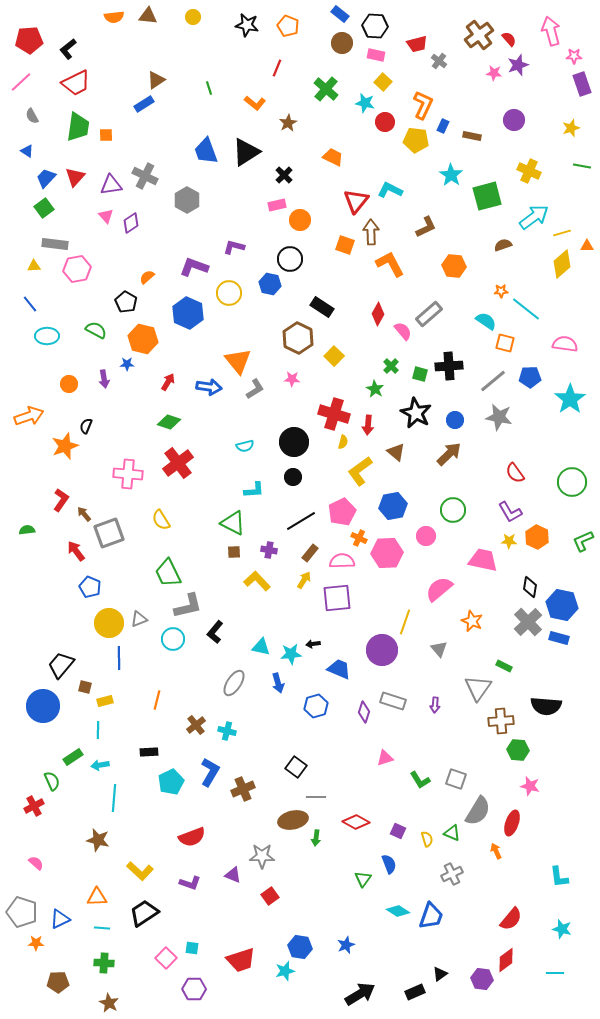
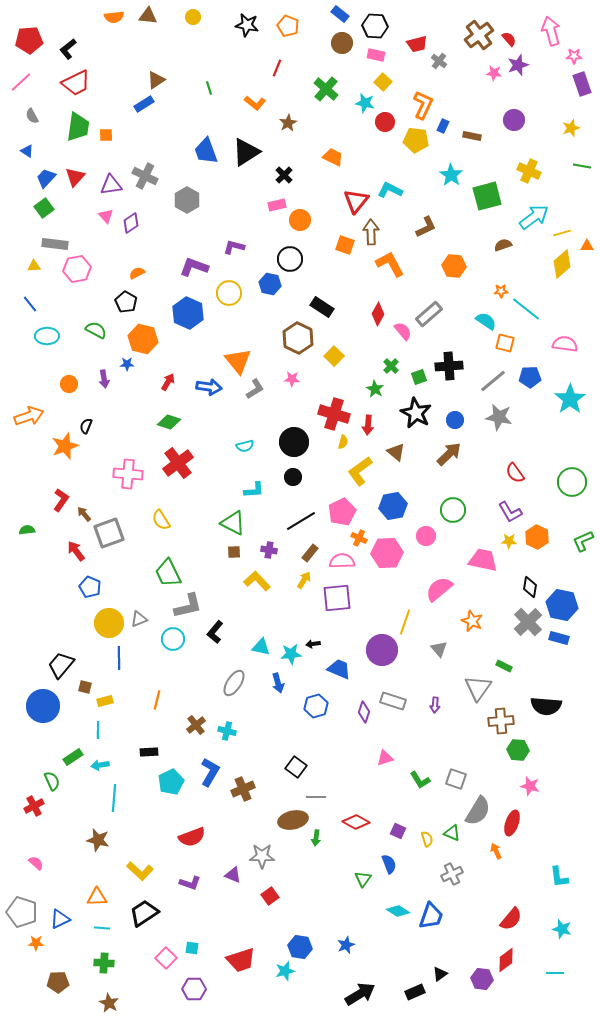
orange semicircle at (147, 277): moved 10 px left, 4 px up; rotated 14 degrees clockwise
green square at (420, 374): moved 1 px left, 3 px down; rotated 35 degrees counterclockwise
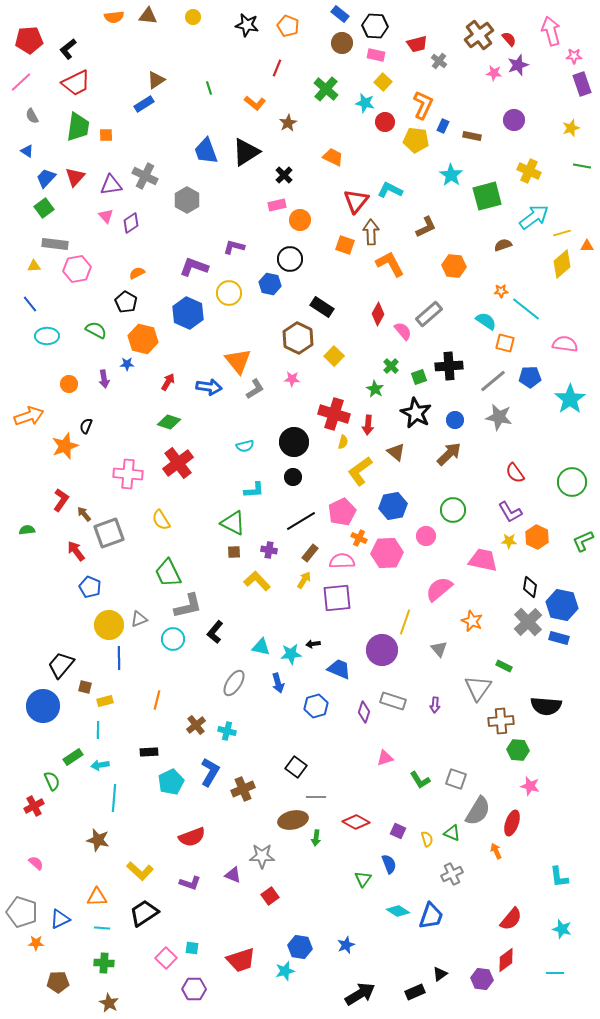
yellow circle at (109, 623): moved 2 px down
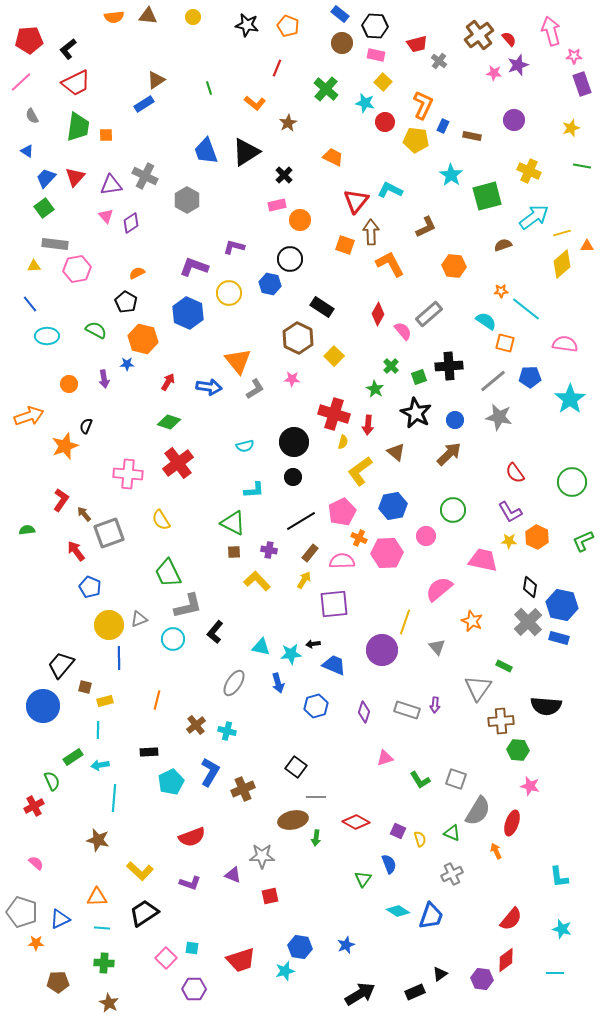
purple square at (337, 598): moved 3 px left, 6 px down
gray triangle at (439, 649): moved 2 px left, 2 px up
blue trapezoid at (339, 669): moved 5 px left, 4 px up
gray rectangle at (393, 701): moved 14 px right, 9 px down
yellow semicircle at (427, 839): moved 7 px left
red square at (270, 896): rotated 24 degrees clockwise
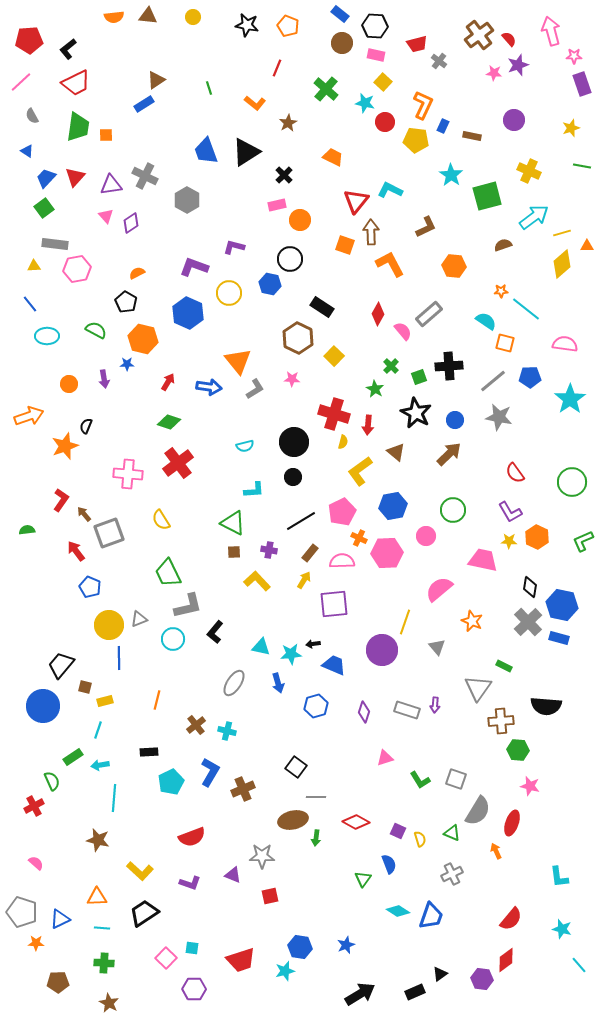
cyan line at (98, 730): rotated 18 degrees clockwise
cyan line at (555, 973): moved 24 px right, 8 px up; rotated 48 degrees clockwise
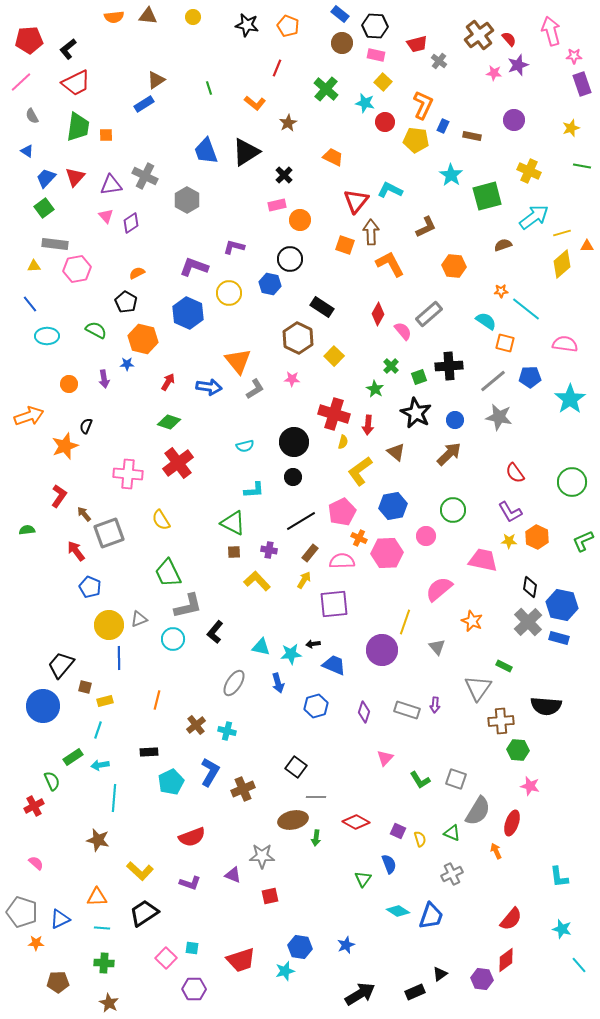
red L-shape at (61, 500): moved 2 px left, 4 px up
pink triangle at (385, 758): rotated 30 degrees counterclockwise
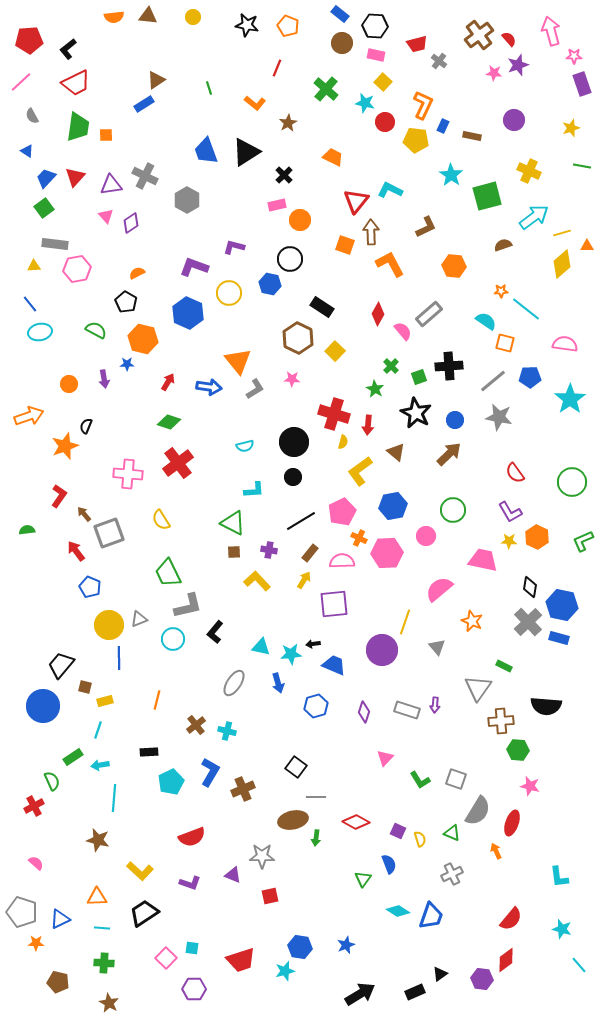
cyan ellipse at (47, 336): moved 7 px left, 4 px up; rotated 10 degrees counterclockwise
yellow square at (334, 356): moved 1 px right, 5 px up
brown pentagon at (58, 982): rotated 15 degrees clockwise
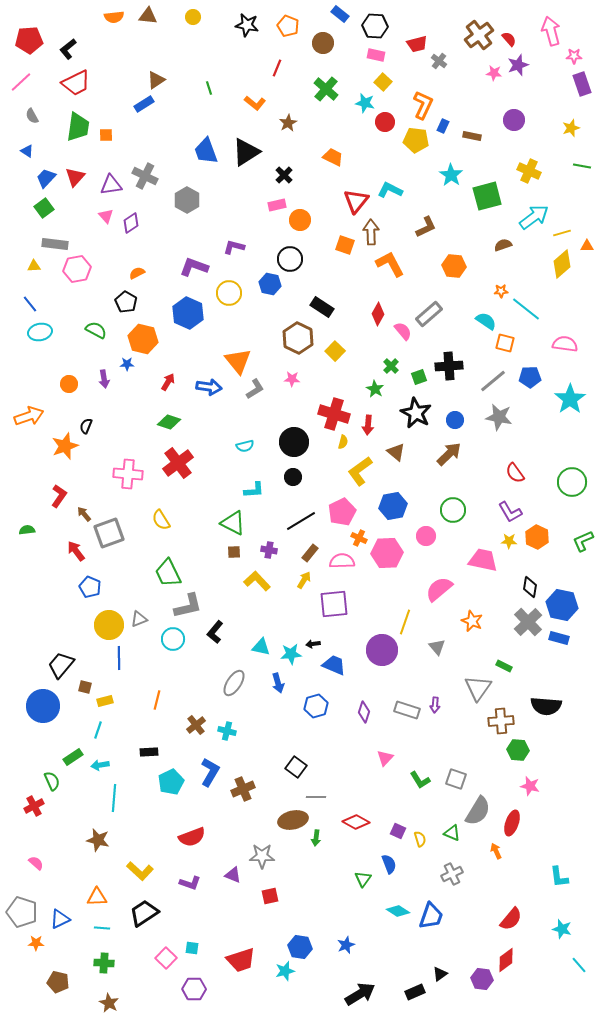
brown circle at (342, 43): moved 19 px left
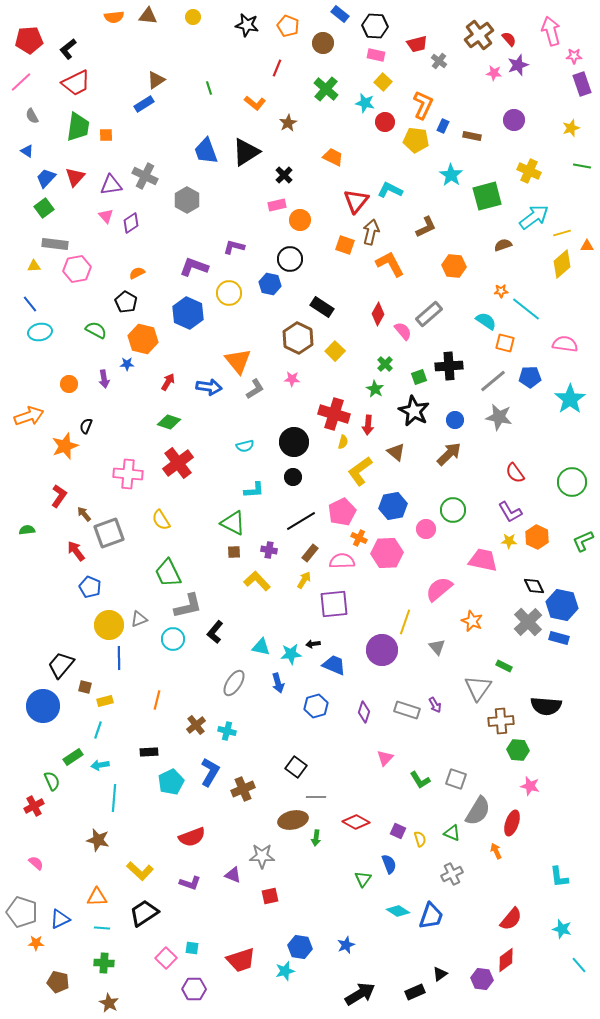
brown arrow at (371, 232): rotated 15 degrees clockwise
green cross at (391, 366): moved 6 px left, 2 px up
black star at (416, 413): moved 2 px left, 2 px up
pink circle at (426, 536): moved 7 px up
black diamond at (530, 587): moved 4 px right, 1 px up; rotated 35 degrees counterclockwise
purple arrow at (435, 705): rotated 35 degrees counterclockwise
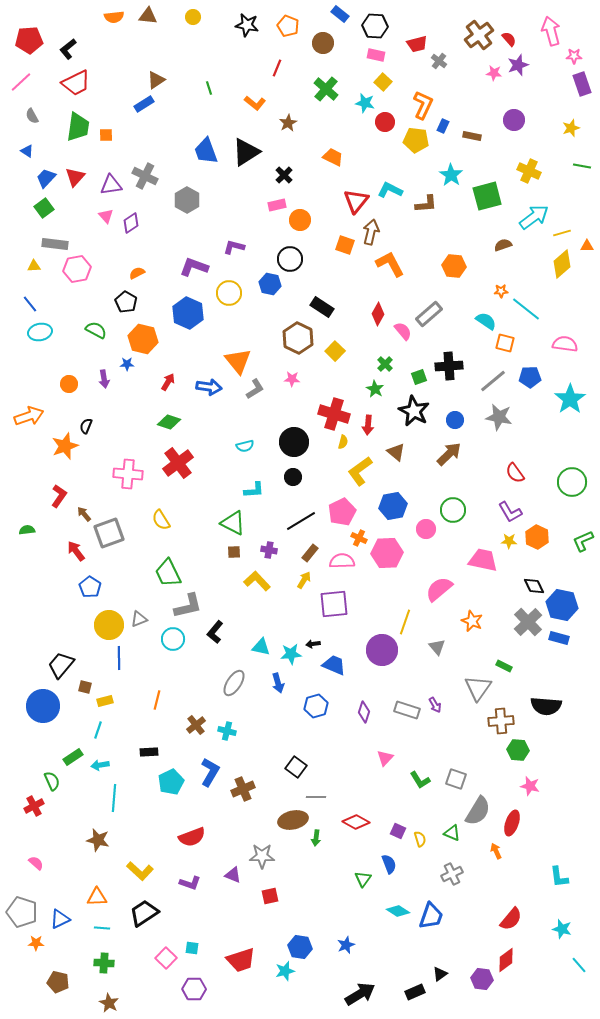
brown L-shape at (426, 227): moved 23 px up; rotated 20 degrees clockwise
blue pentagon at (90, 587): rotated 10 degrees clockwise
